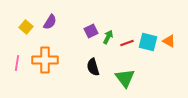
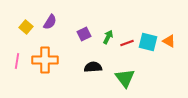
purple square: moved 7 px left, 3 px down
pink line: moved 2 px up
black semicircle: rotated 102 degrees clockwise
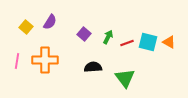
purple square: rotated 24 degrees counterclockwise
orange triangle: moved 1 px down
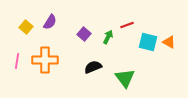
red line: moved 18 px up
black semicircle: rotated 18 degrees counterclockwise
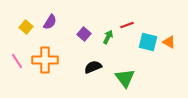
pink line: rotated 42 degrees counterclockwise
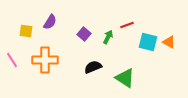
yellow square: moved 4 px down; rotated 32 degrees counterclockwise
pink line: moved 5 px left, 1 px up
green triangle: rotated 20 degrees counterclockwise
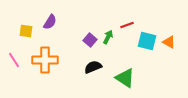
purple square: moved 6 px right, 6 px down
cyan square: moved 1 px left, 1 px up
pink line: moved 2 px right
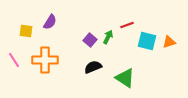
orange triangle: rotated 48 degrees counterclockwise
